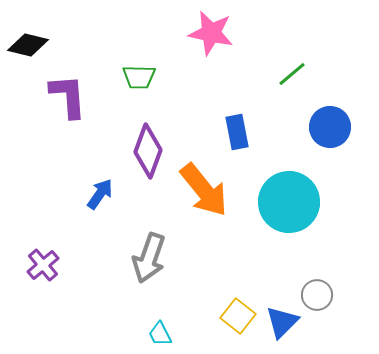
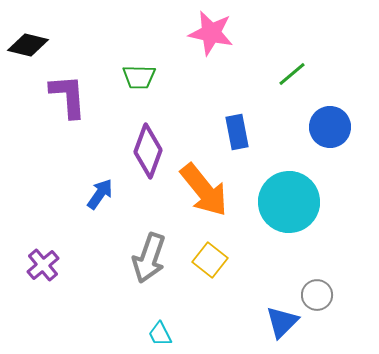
yellow square: moved 28 px left, 56 px up
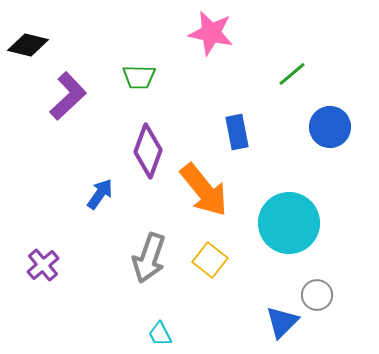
purple L-shape: rotated 51 degrees clockwise
cyan circle: moved 21 px down
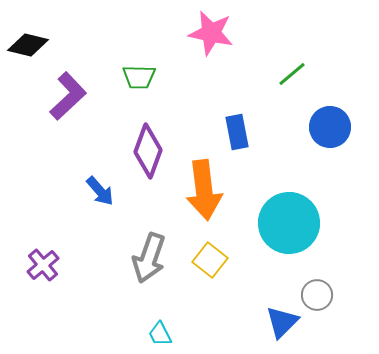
orange arrow: rotated 32 degrees clockwise
blue arrow: moved 3 px up; rotated 104 degrees clockwise
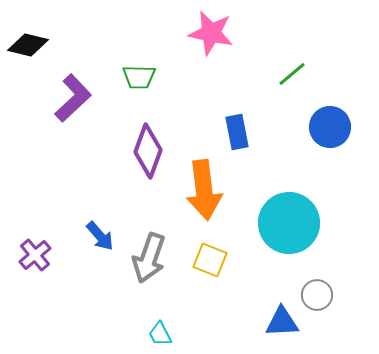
purple L-shape: moved 5 px right, 2 px down
blue arrow: moved 45 px down
yellow square: rotated 16 degrees counterclockwise
purple cross: moved 8 px left, 10 px up
blue triangle: rotated 42 degrees clockwise
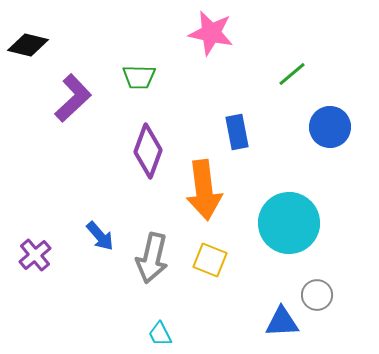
gray arrow: moved 3 px right; rotated 6 degrees counterclockwise
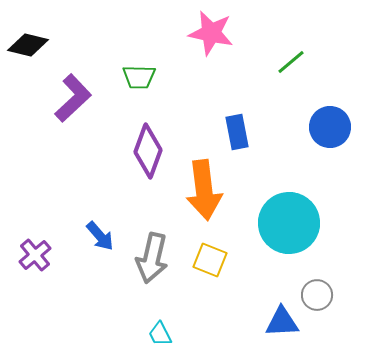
green line: moved 1 px left, 12 px up
